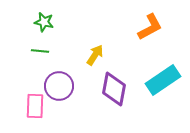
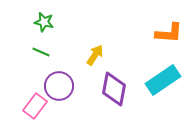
orange L-shape: moved 19 px right, 6 px down; rotated 32 degrees clockwise
green line: moved 1 px right, 1 px down; rotated 18 degrees clockwise
pink rectangle: rotated 35 degrees clockwise
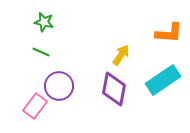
yellow arrow: moved 26 px right
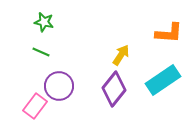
purple diamond: rotated 28 degrees clockwise
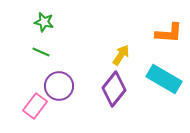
cyan rectangle: moved 1 px right, 1 px up; rotated 64 degrees clockwise
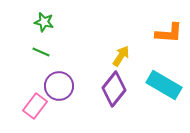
yellow arrow: moved 1 px down
cyan rectangle: moved 6 px down
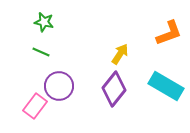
orange L-shape: rotated 24 degrees counterclockwise
yellow arrow: moved 1 px left, 2 px up
cyan rectangle: moved 2 px right, 1 px down
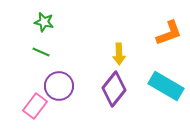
yellow arrow: moved 1 px left; rotated 145 degrees clockwise
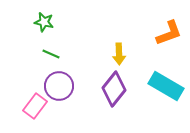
green line: moved 10 px right, 2 px down
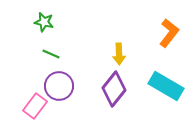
orange L-shape: rotated 32 degrees counterclockwise
